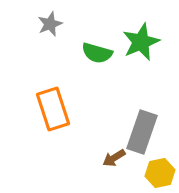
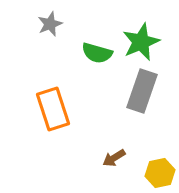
gray rectangle: moved 41 px up
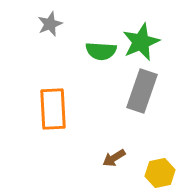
green semicircle: moved 4 px right, 2 px up; rotated 12 degrees counterclockwise
orange rectangle: rotated 15 degrees clockwise
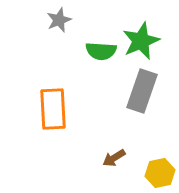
gray star: moved 9 px right, 4 px up
green star: moved 1 px up
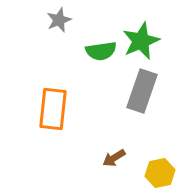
green semicircle: rotated 12 degrees counterclockwise
orange rectangle: rotated 9 degrees clockwise
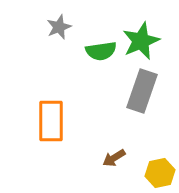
gray star: moved 7 px down
orange rectangle: moved 2 px left, 12 px down; rotated 6 degrees counterclockwise
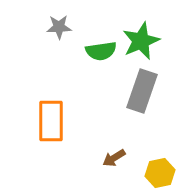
gray star: rotated 20 degrees clockwise
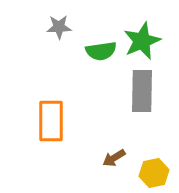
green star: moved 1 px right
gray rectangle: rotated 18 degrees counterclockwise
yellow hexagon: moved 6 px left
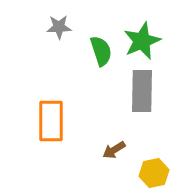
green semicircle: rotated 100 degrees counterclockwise
brown arrow: moved 8 px up
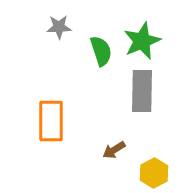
yellow hexagon: rotated 16 degrees counterclockwise
